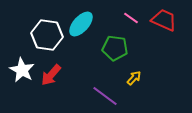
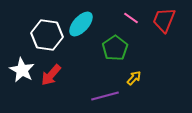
red trapezoid: rotated 92 degrees counterclockwise
green pentagon: rotated 30 degrees clockwise
purple line: rotated 52 degrees counterclockwise
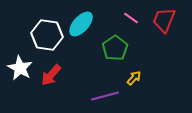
white star: moved 2 px left, 2 px up
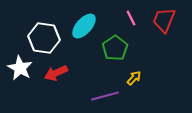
pink line: rotated 28 degrees clockwise
cyan ellipse: moved 3 px right, 2 px down
white hexagon: moved 3 px left, 3 px down
red arrow: moved 5 px right, 2 px up; rotated 25 degrees clockwise
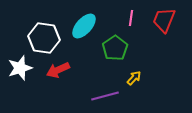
pink line: rotated 35 degrees clockwise
white star: rotated 25 degrees clockwise
red arrow: moved 2 px right, 3 px up
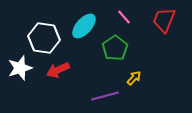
pink line: moved 7 px left, 1 px up; rotated 49 degrees counterclockwise
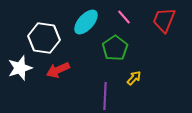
cyan ellipse: moved 2 px right, 4 px up
purple line: rotated 72 degrees counterclockwise
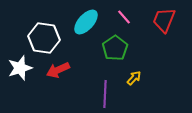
purple line: moved 2 px up
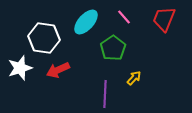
red trapezoid: moved 1 px up
green pentagon: moved 2 px left
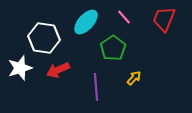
purple line: moved 9 px left, 7 px up; rotated 8 degrees counterclockwise
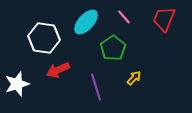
white star: moved 3 px left, 16 px down
purple line: rotated 12 degrees counterclockwise
